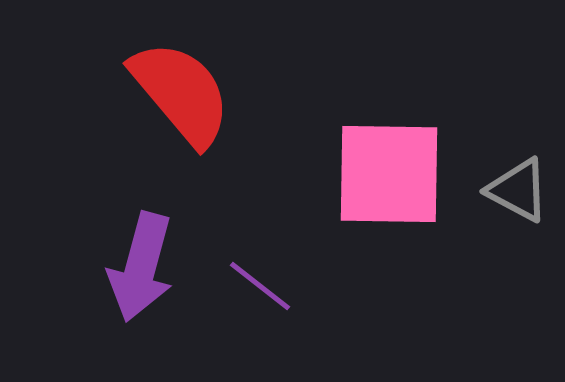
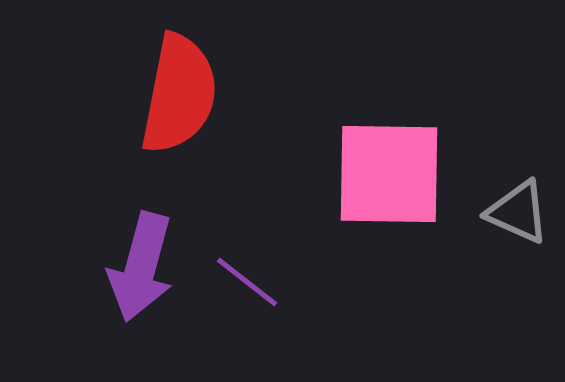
red semicircle: moved 2 px left, 1 px down; rotated 51 degrees clockwise
gray triangle: moved 22 px down; rotated 4 degrees counterclockwise
purple line: moved 13 px left, 4 px up
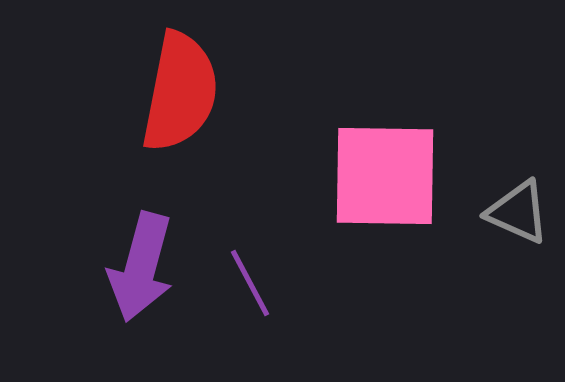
red semicircle: moved 1 px right, 2 px up
pink square: moved 4 px left, 2 px down
purple line: moved 3 px right, 1 px down; rotated 24 degrees clockwise
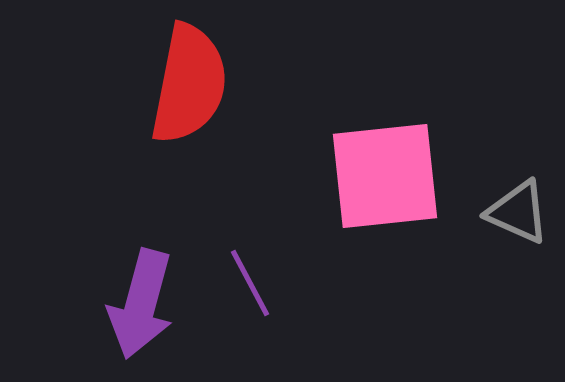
red semicircle: moved 9 px right, 8 px up
pink square: rotated 7 degrees counterclockwise
purple arrow: moved 37 px down
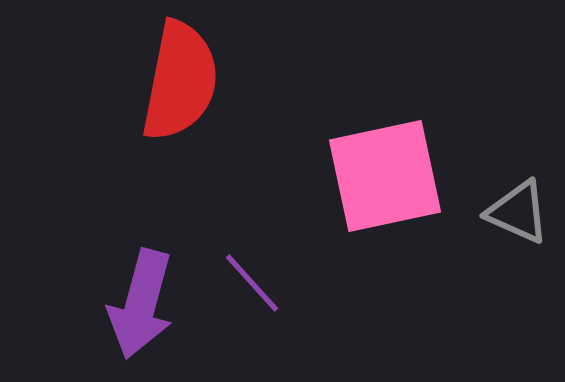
red semicircle: moved 9 px left, 3 px up
pink square: rotated 6 degrees counterclockwise
purple line: moved 2 px right; rotated 14 degrees counterclockwise
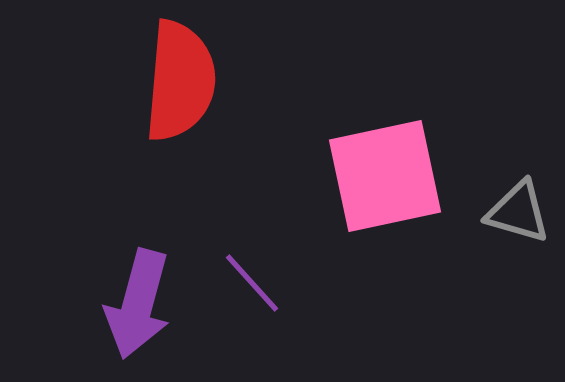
red semicircle: rotated 6 degrees counterclockwise
gray triangle: rotated 8 degrees counterclockwise
purple arrow: moved 3 px left
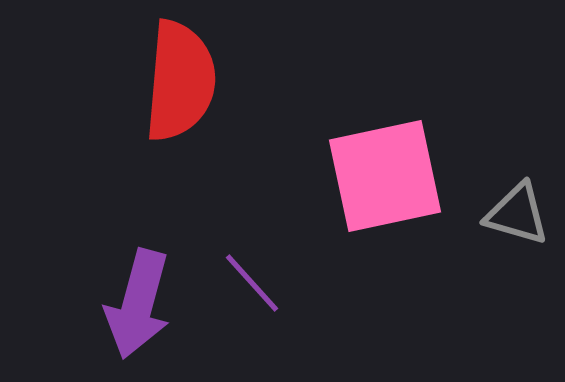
gray triangle: moved 1 px left, 2 px down
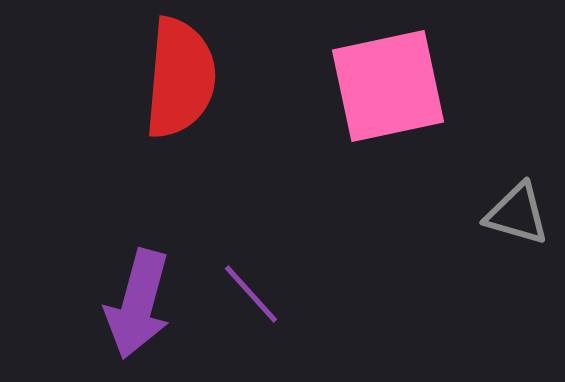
red semicircle: moved 3 px up
pink square: moved 3 px right, 90 px up
purple line: moved 1 px left, 11 px down
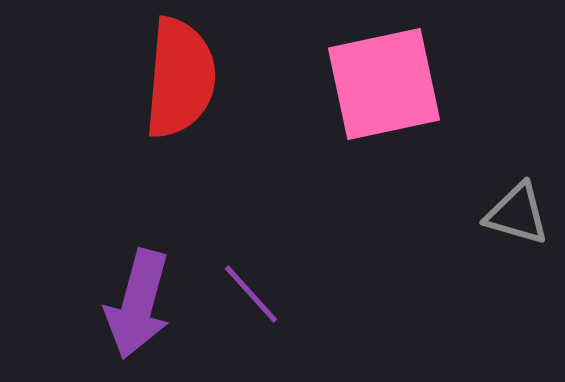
pink square: moved 4 px left, 2 px up
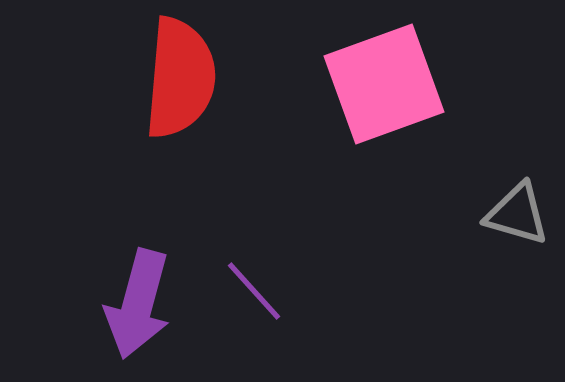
pink square: rotated 8 degrees counterclockwise
purple line: moved 3 px right, 3 px up
